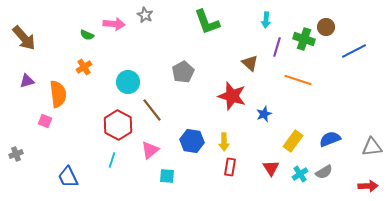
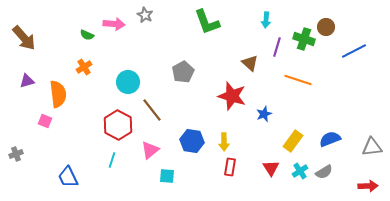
cyan cross: moved 3 px up
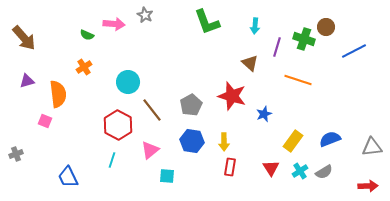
cyan arrow: moved 11 px left, 6 px down
gray pentagon: moved 8 px right, 33 px down
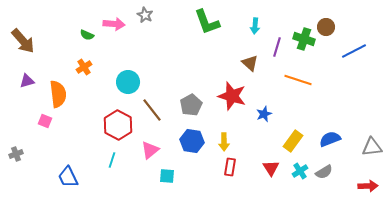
brown arrow: moved 1 px left, 3 px down
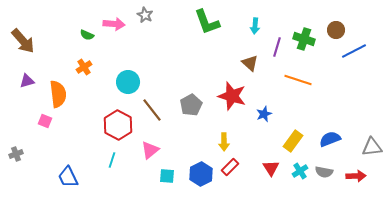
brown circle: moved 10 px right, 3 px down
blue hexagon: moved 9 px right, 33 px down; rotated 25 degrees clockwise
red rectangle: rotated 36 degrees clockwise
gray semicircle: rotated 42 degrees clockwise
red arrow: moved 12 px left, 10 px up
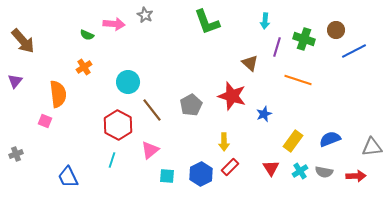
cyan arrow: moved 10 px right, 5 px up
purple triangle: moved 12 px left; rotated 35 degrees counterclockwise
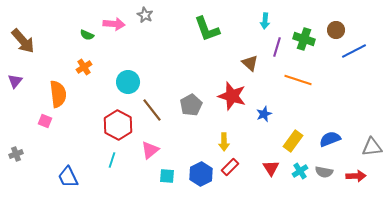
green L-shape: moved 7 px down
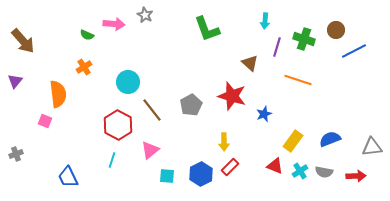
red triangle: moved 4 px right, 2 px up; rotated 36 degrees counterclockwise
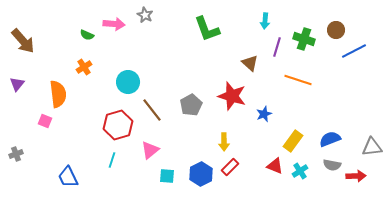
purple triangle: moved 2 px right, 3 px down
red hexagon: rotated 16 degrees clockwise
gray semicircle: moved 8 px right, 7 px up
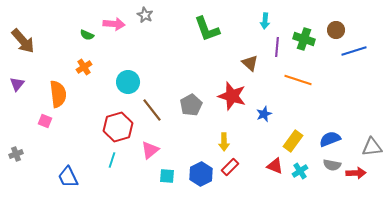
purple line: rotated 12 degrees counterclockwise
blue line: rotated 10 degrees clockwise
red hexagon: moved 2 px down
red arrow: moved 3 px up
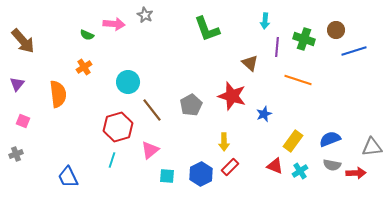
pink square: moved 22 px left
